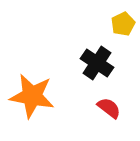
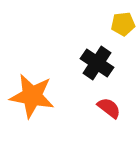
yellow pentagon: rotated 20 degrees clockwise
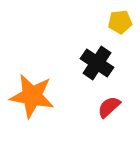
yellow pentagon: moved 3 px left, 2 px up
red semicircle: moved 1 px up; rotated 80 degrees counterclockwise
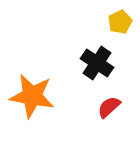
yellow pentagon: rotated 20 degrees counterclockwise
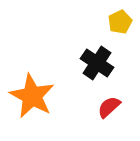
orange star: rotated 18 degrees clockwise
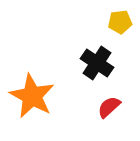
yellow pentagon: rotated 20 degrees clockwise
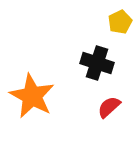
yellow pentagon: rotated 20 degrees counterclockwise
black cross: rotated 16 degrees counterclockwise
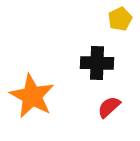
yellow pentagon: moved 3 px up
black cross: rotated 16 degrees counterclockwise
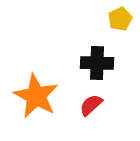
orange star: moved 4 px right
red semicircle: moved 18 px left, 2 px up
